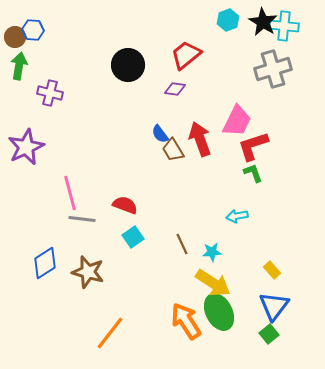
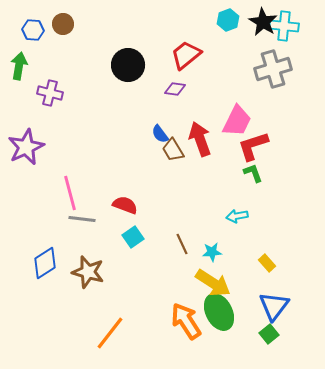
brown circle: moved 48 px right, 13 px up
yellow rectangle: moved 5 px left, 7 px up
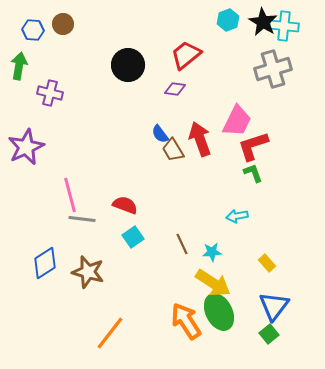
pink line: moved 2 px down
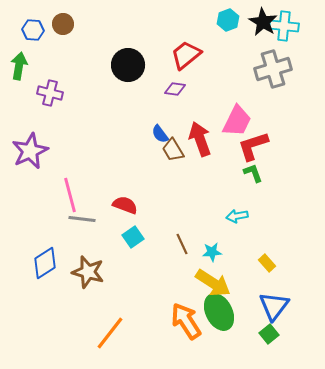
purple star: moved 4 px right, 4 px down
